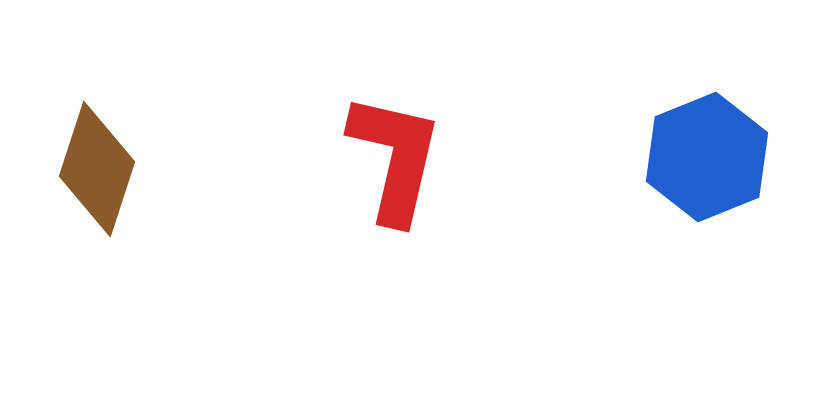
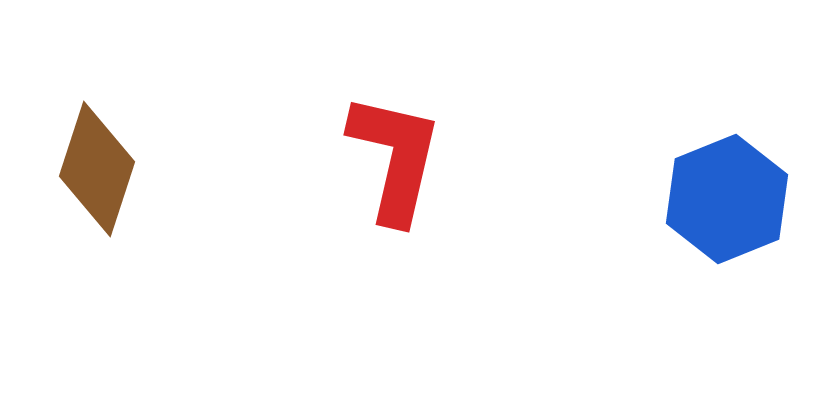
blue hexagon: moved 20 px right, 42 px down
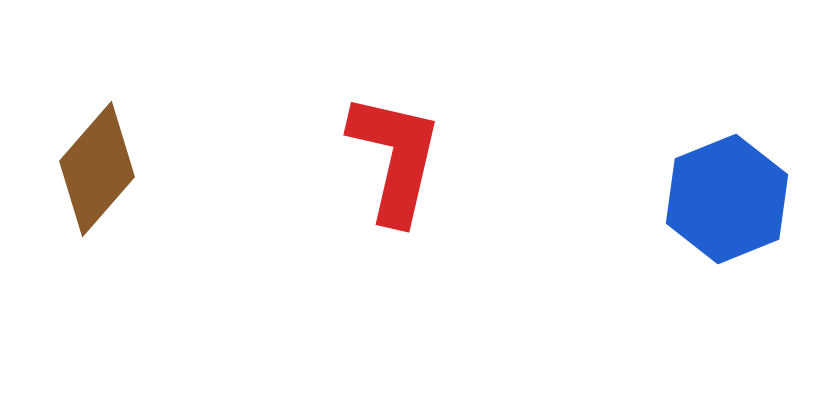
brown diamond: rotated 23 degrees clockwise
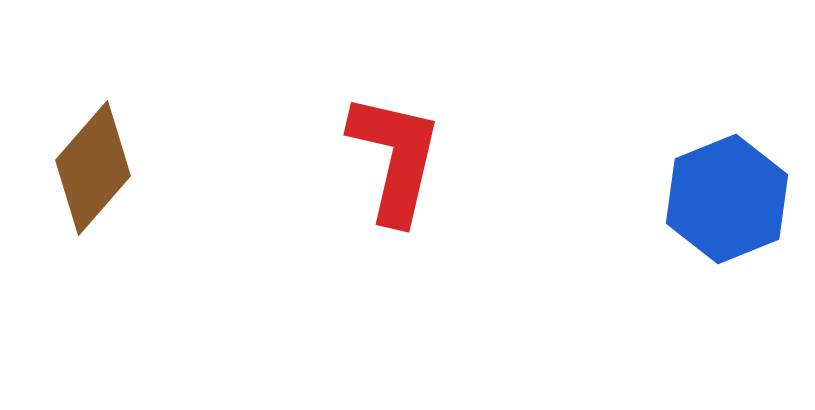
brown diamond: moved 4 px left, 1 px up
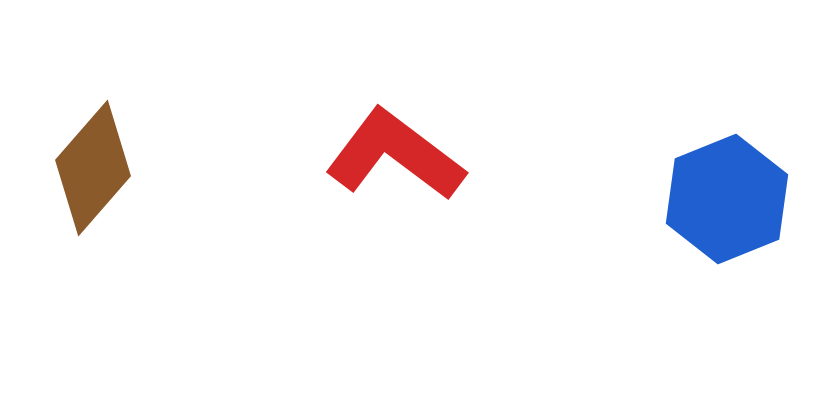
red L-shape: moved 3 px up; rotated 66 degrees counterclockwise
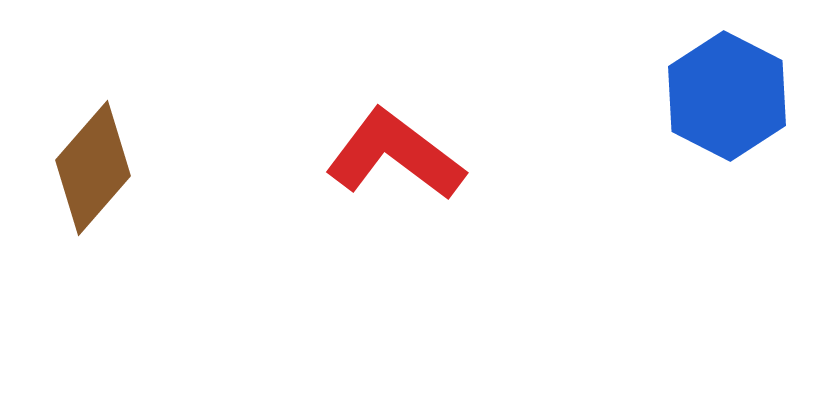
blue hexagon: moved 103 px up; rotated 11 degrees counterclockwise
